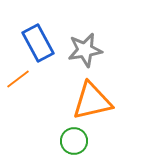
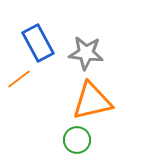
gray star: moved 1 px right, 3 px down; rotated 16 degrees clockwise
orange line: moved 1 px right
green circle: moved 3 px right, 1 px up
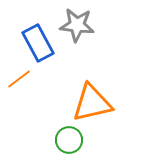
gray star: moved 9 px left, 28 px up
orange triangle: moved 2 px down
green circle: moved 8 px left
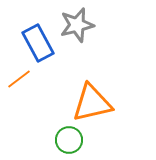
gray star: rotated 20 degrees counterclockwise
